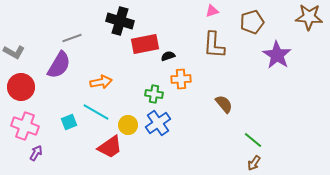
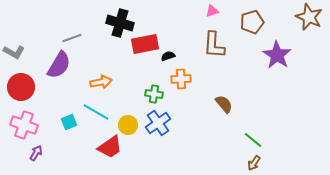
brown star: rotated 20 degrees clockwise
black cross: moved 2 px down
pink cross: moved 1 px left, 1 px up
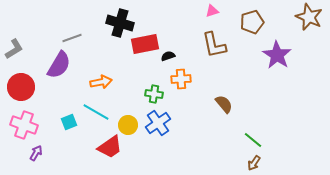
brown L-shape: rotated 16 degrees counterclockwise
gray L-shape: moved 3 px up; rotated 60 degrees counterclockwise
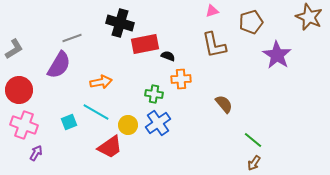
brown pentagon: moved 1 px left
black semicircle: rotated 40 degrees clockwise
red circle: moved 2 px left, 3 px down
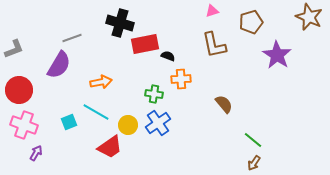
gray L-shape: rotated 10 degrees clockwise
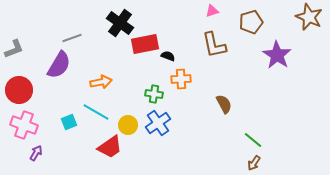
black cross: rotated 20 degrees clockwise
brown semicircle: rotated 12 degrees clockwise
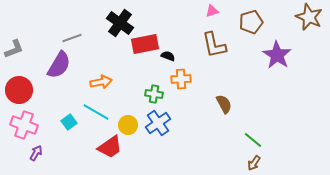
cyan square: rotated 14 degrees counterclockwise
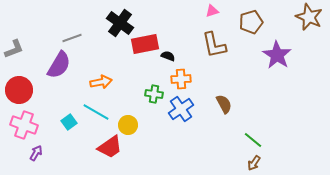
blue cross: moved 23 px right, 14 px up
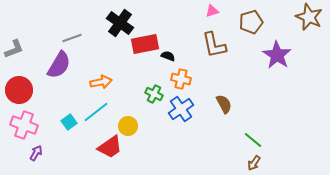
orange cross: rotated 18 degrees clockwise
green cross: rotated 18 degrees clockwise
cyan line: rotated 68 degrees counterclockwise
yellow circle: moved 1 px down
